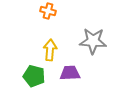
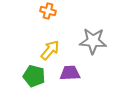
yellow arrow: rotated 35 degrees clockwise
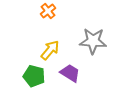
orange cross: rotated 35 degrees clockwise
purple trapezoid: rotated 35 degrees clockwise
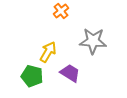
orange cross: moved 13 px right
yellow arrow: moved 2 px left, 2 px down; rotated 10 degrees counterclockwise
green pentagon: moved 2 px left
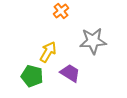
gray star: rotated 8 degrees counterclockwise
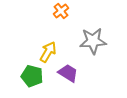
purple trapezoid: moved 2 px left
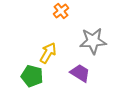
yellow arrow: moved 1 px down
purple trapezoid: moved 12 px right
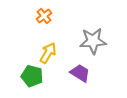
orange cross: moved 17 px left, 5 px down
